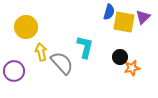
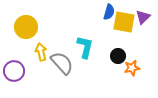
black circle: moved 2 px left, 1 px up
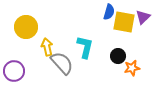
yellow arrow: moved 6 px right, 5 px up
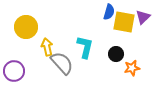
black circle: moved 2 px left, 2 px up
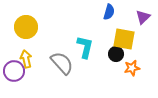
yellow square: moved 17 px down
yellow arrow: moved 21 px left, 12 px down
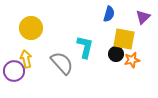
blue semicircle: moved 2 px down
yellow circle: moved 5 px right, 1 px down
orange star: moved 8 px up
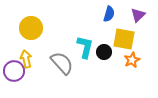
purple triangle: moved 5 px left, 2 px up
black circle: moved 12 px left, 2 px up
orange star: rotated 14 degrees counterclockwise
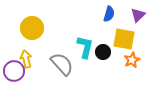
yellow circle: moved 1 px right
black circle: moved 1 px left
gray semicircle: moved 1 px down
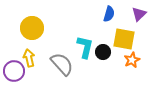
purple triangle: moved 1 px right, 1 px up
yellow arrow: moved 3 px right, 1 px up
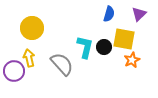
black circle: moved 1 px right, 5 px up
